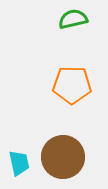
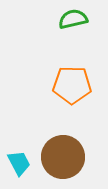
cyan trapezoid: rotated 16 degrees counterclockwise
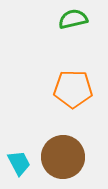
orange pentagon: moved 1 px right, 4 px down
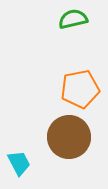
orange pentagon: moved 7 px right; rotated 12 degrees counterclockwise
brown circle: moved 6 px right, 20 px up
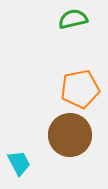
brown circle: moved 1 px right, 2 px up
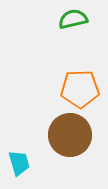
orange pentagon: rotated 9 degrees clockwise
cyan trapezoid: rotated 12 degrees clockwise
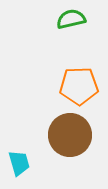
green semicircle: moved 2 px left
orange pentagon: moved 1 px left, 3 px up
